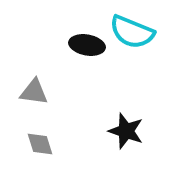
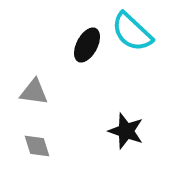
cyan semicircle: rotated 21 degrees clockwise
black ellipse: rotated 72 degrees counterclockwise
gray diamond: moved 3 px left, 2 px down
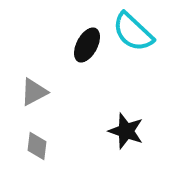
cyan semicircle: moved 1 px right
gray triangle: rotated 36 degrees counterclockwise
gray diamond: rotated 24 degrees clockwise
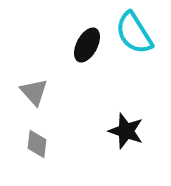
cyan semicircle: moved 1 px right, 1 px down; rotated 15 degrees clockwise
gray triangle: rotated 44 degrees counterclockwise
gray diamond: moved 2 px up
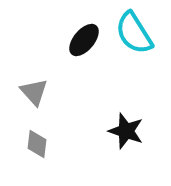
black ellipse: moved 3 px left, 5 px up; rotated 12 degrees clockwise
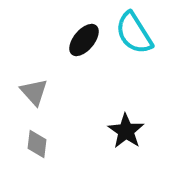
black star: rotated 15 degrees clockwise
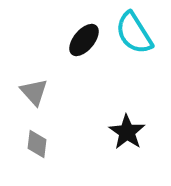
black star: moved 1 px right, 1 px down
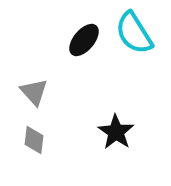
black star: moved 11 px left
gray diamond: moved 3 px left, 4 px up
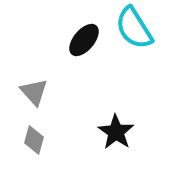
cyan semicircle: moved 5 px up
gray diamond: rotated 8 degrees clockwise
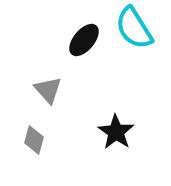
gray triangle: moved 14 px right, 2 px up
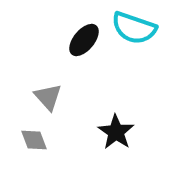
cyan semicircle: rotated 39 degrees counterclockwise
gray triangle: moved 7 px down
gray diamond: rotated 36 degrees counterclockwise
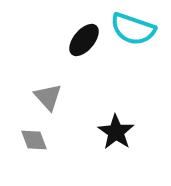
cyan semicircle: moved 1 px left, 1 px down
